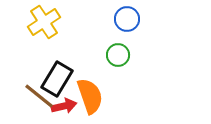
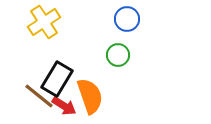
red arrow: rotated 45 degrees clockwise
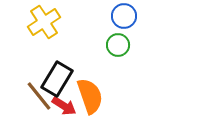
blue circle: moved 3 px left, 3 px up
green circle: moved 10 px up
brown line: rotated 12 degrees clockwise
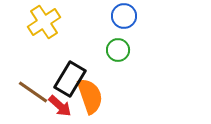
green circle: moved 5 px down
black rectangle: moved 13 px right
brown line: moved 6 px left, 4 px up; rotated 16 degrees counterclockwise
red arrow: moved 4 px left; rotated 10 degrees clockwise
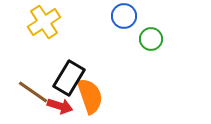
green circle: moved 33 px right, 11 px up
black rectangle: moved 1 px left, 1 px up
red arrow: rotated 25 degrees counterclockwise
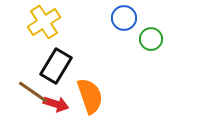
blue circle: moved 2 px down
black rectangle: moved 13 px left, 12 px up
red arrow: moved 4 px left, 2 px up
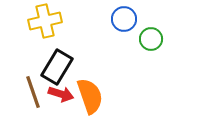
blue circle: moved 1 px down
yellow cross: moved 1 px right, 1 px up; rotated 20 degrees clockwise
black rectangle: moved 1 px right, 1 px down
brown line: rotated 36 degrees clockwise
red arrow: moved 5 px right, 10 px up
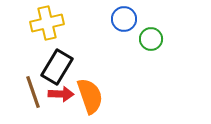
yellow cross: moved 2 px right, 2 px down
red arrow: rotated 15 degrees counterclockwise
